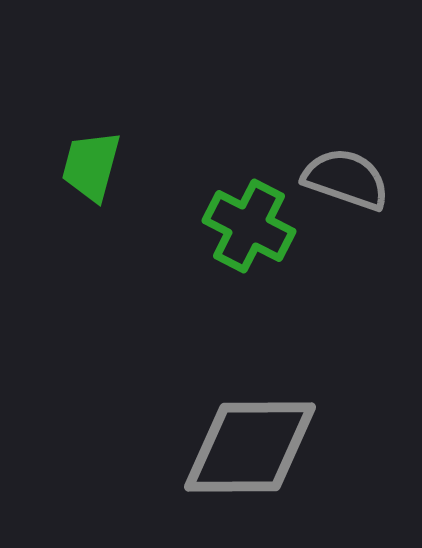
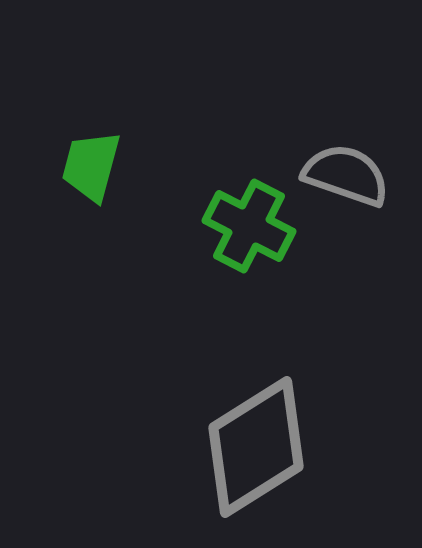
gray semicircle: moved 4 px up
gray diamond: moved 6 px right; rotated 32 degrees counterclockwise
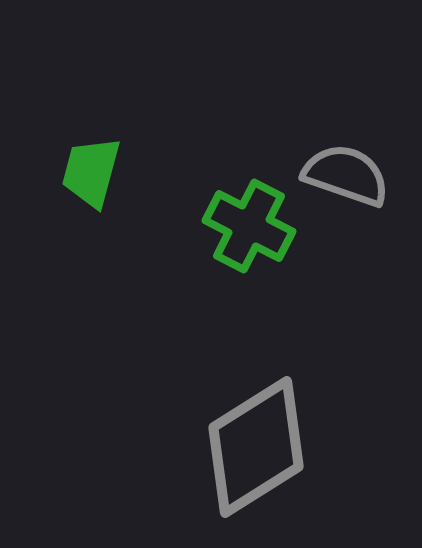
green trapezoid: moved 6 px down
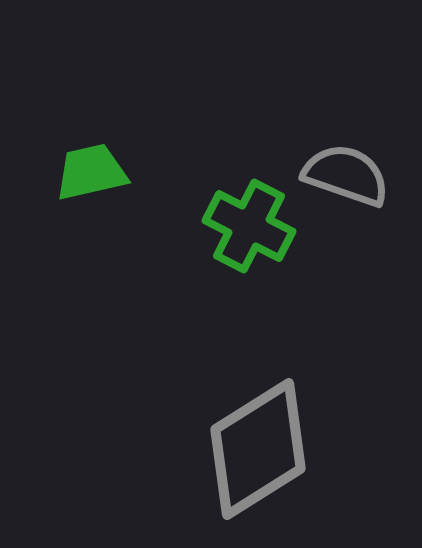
green trapezoid: rotated 62 degrees clockwise
gray diamond: moved 2 px right, 2 px down
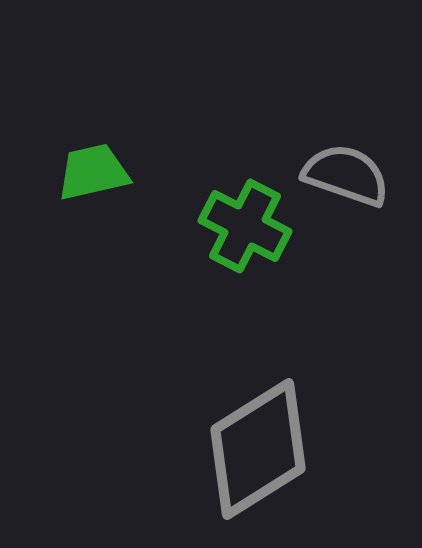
green trapezoid: moved 2 px right
green cross: moved 4 px left
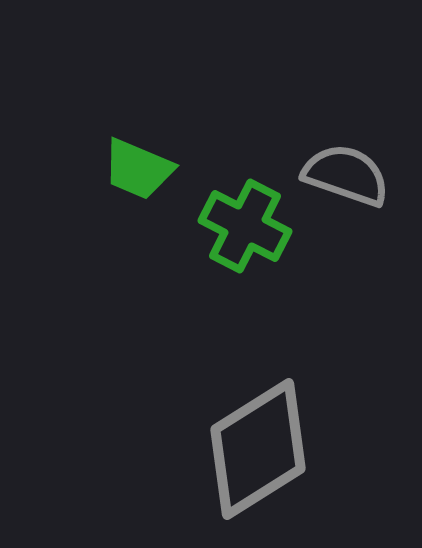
green trapezoid: moved 45 px right, 3 px up; rotated 144 degrees counterclockwise
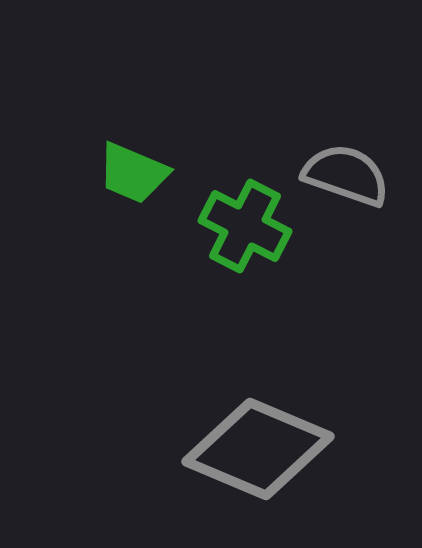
green trapezoid: moved 5 px left, 4 px down
gray diamond: rotated 55 degrees clockwise
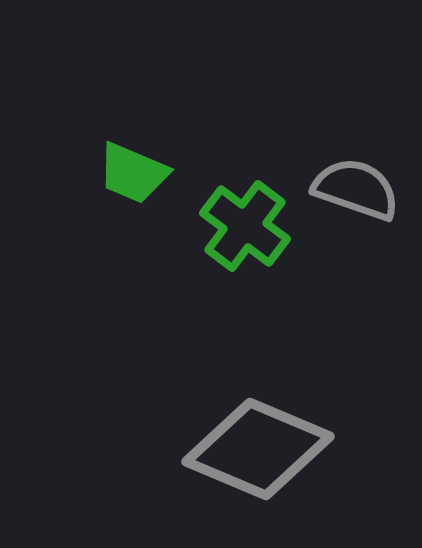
gray semicircle: moved 10 px right, 14 px down
green cross: rotated 10 degrees clockwise
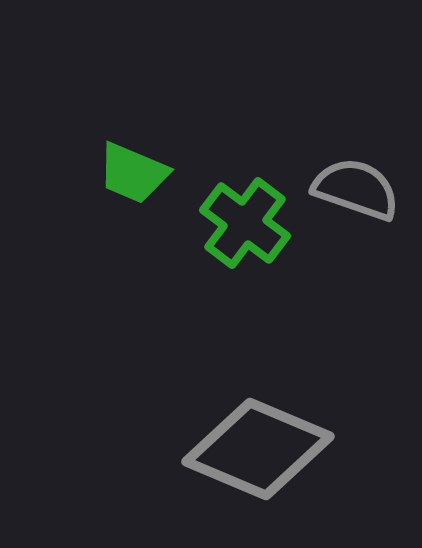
green cross: moved 3 px up
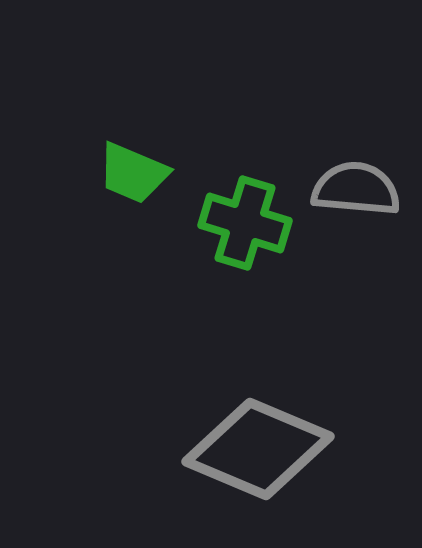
gray semicircle: rotated 14 degrees counterclockwise
green cross: rotated 20 degrees counterclockwise
